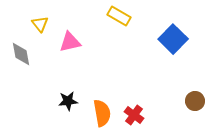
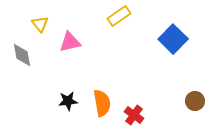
yellow rectangle: rotated 65 degrees counterclockwise
gray diamond: moved 1 px right, 1 px down
orange semicircle: moved 10 px up
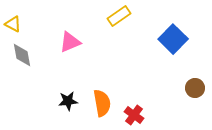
yellow triangle: moved 27 px left; rotated 24 degrees counterclockwise
pink triangle: rotated 10 degrees counterclockwise
brown circle: moved 13 px up
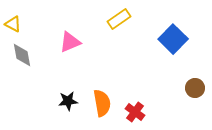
yellow rectangle: moved 3 px down
red cross: moved 1 px right, 3 px up
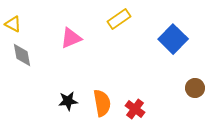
pink triangle: moved 1 px right, 4 px up
red cross: moved 3 px up
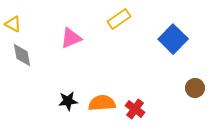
orange semicircle: rotated 84 degrees counterclockwise
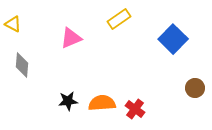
gray diamond: moved 10 px down; rotated 15 degrees clockwise
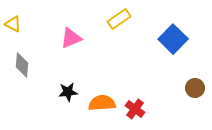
black star: moved 9 px up
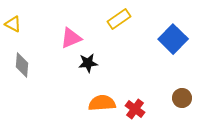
brown circle: moved 13 px left, 10 px down
black star: moved 20 px right, 29 px up
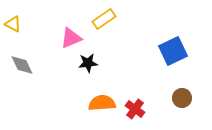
yellow rectangle: moved 15 px left
blue square: moved 12 px down; rotated 20 degrees clockwise
gray diamond: rotated 30 degrees counterclockwise
